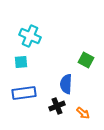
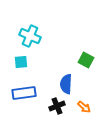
orange arrow: moved 1 px right, 6 px up
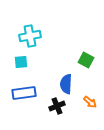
cyan cross: rotated 35 degrees counterclockwise
orange arrow: moved 6 px right, 5 px up
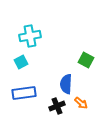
cyan square: rotated 24 degrees counterclockwise
orange arrow: moved 9 px left, 1 px down
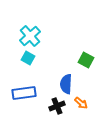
cyan cross: rotated 30 degrees counterclockwise
cyan square: moved 7 px right, 4 px up; rotated 32 degrees counterclockwise
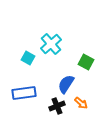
cyan cross: moved 21 px right, 8 px down
green square: moved 2 px down
blue semicircle: rotated 30 degrees clockwise
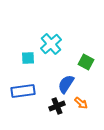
cyan square: rotated 32 degrees counterclockwise
blue rectangle: moved 1 px left, 2 px up
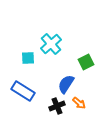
green square: rotated 35 degrees clockwise
blue rectangle: rotated 40 degrees clockwise
orange arrow: moved 2 px left
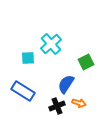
orange arrow: rotated 24 degrees counterclockwise
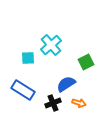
cyan cross: moved 1 px down
blue semicircle: rotated 24 degrees clockwise
blue rectangle: moved 1 px up
black cross: moved 4 px left, 3 px up
